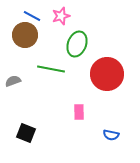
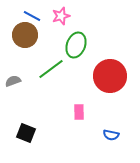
green ellipse: moved 1 px left, 1 px down
green line: rotated 48 degrees counterclockwise
red circle: moved 3 px right, 2 px down
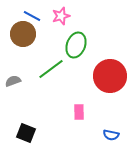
brown circle: moved 2 px left, 1 px up
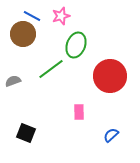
blue semicircle: rotated 126 degrees clockwise
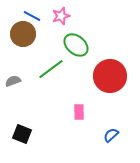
green ellipse: rotated 70 degrees counterclockwise
black square: moved 4 px left, 1 px down
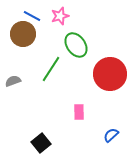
pink star: moved 1 px left
green ellipse: rotated 15 degrees clockwise
green line: rotated 20 degrees counterclockwise
red circle: moved 2 px up
black square: moved 19 px right, 9 px down; rotated 30 degrees clockwise
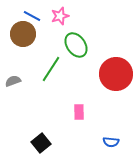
red circle: moved 6 px right
blue semicircle: moved 7 px down; rotated 133 degrees counterclockwise
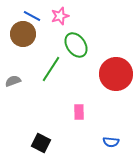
black square: rotated 24 degrees counterclockwise
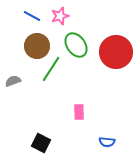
brown circle: moved 14 px right, 12 px down
red circle: moved 22 px up
blue semicircle: moved 4 px left
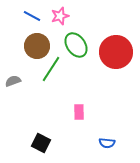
blue semicircle: moved 1 px down
